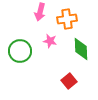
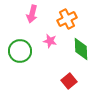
pink arrow: moved 8 px left, 2 px down
orange cross: rotated 18 degrees counterclockwise
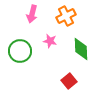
orange cross: moved 1 px left, 3 px up
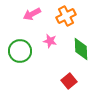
pink arrow: rotated 48 degrees clockwise
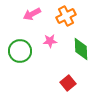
pink star: rotated 16 degrees counterclockwise
red square: moved 1 px left, 2 px down
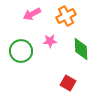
green circle: moved 1 px right
red square: rotated 21 degrees counterclockwise
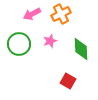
orange cross: moved 5 px left, 2 px up
pink star: rotated 16 degrees counterclockwise
green circle: moved 2 px left, 7 px up
red square: moved 2 px up
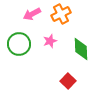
red square: rotated 14 degrees clockwise
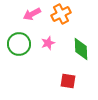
pink star: moved 2 px left, 2 px down
red square: rotated 35 degrees counterclockwise
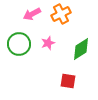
green diamond: rotated 60 degrees clockwise
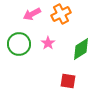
pink star: rotated 16 degrees counterclockwise
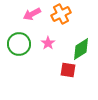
red square: moved 11 px up
